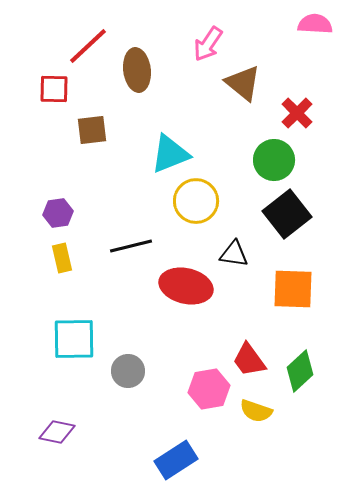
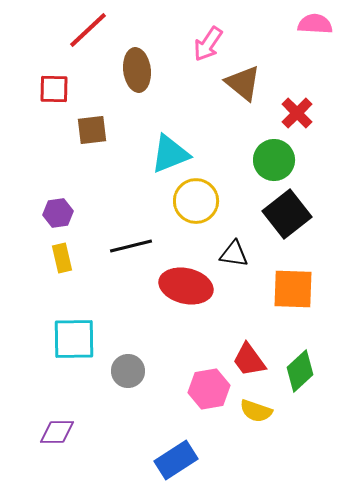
red line: moved 16 px up
purple diamond: rotated 12 degrees counterclockwise
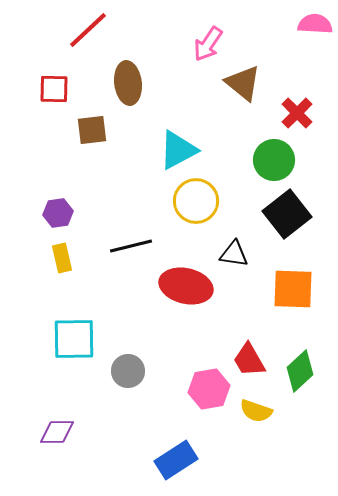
brown ellipse: moved 9 px left, 13 px down
cyan triangle: moved 8 px right, 4 px up; rotated 6 degrees counterclockwise
red trapezoid: rotated 6 degrees clockwise
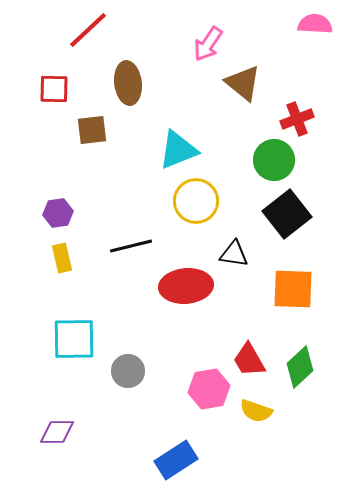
red cross: moved 6 px down; rotated 24 degrees clockwise
cyan triangle: rotated 6 degrees clockwise
red ellipse: rotated 18 degrees counterclockwise
green diamond: moved 4 px up
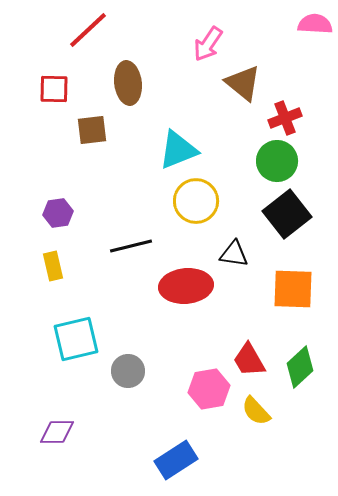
red cross: moved 12 px left, 1 px up
green circle: moved 3 px right, 1 px down
yellow rectangle: moved 9 px left, 8 px down
cyan square: moved 2 px right; rotated 12 degrees counterclockwise
yellow semicircle: rotated 28 degrees clockwise
